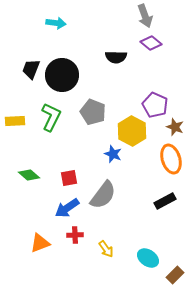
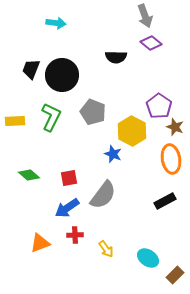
purple pentagon: moved 4 px right, 1 px down; rotated 10 degrees clockwise
orange ellipse: rotated 8 degrees clockwise
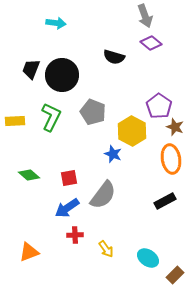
black semicircle: moved 2 px left; rotated 15 degrees clockwise
orange triangle: moved 11 px left, 9 px down
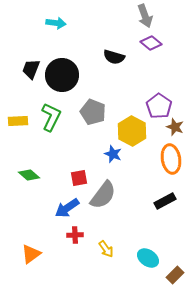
yellow rectangle: moved 3 px right
red square: moved 10 px right
orange triangle: moved 2 px right, 2 px down; rotated 15 degrees counterclockwise
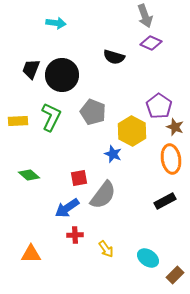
purple diamond: rotated 15 degrees counterclockwise
orange triangle: rotated 35 degrees clockwise
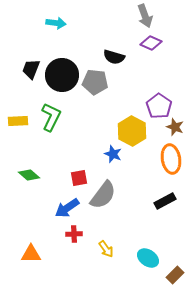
gray pentagon: moved 2 px right, 30 px up; rotated 15 degrees counterclockwise
red cross: moved 1 px left, 1 px up
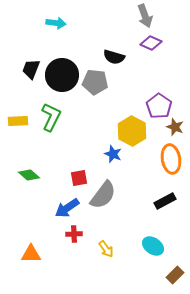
cyan ellipse: moved 5 px right, 12 px up
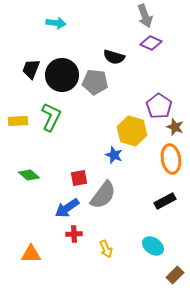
yellow hexagon: rotated 12 degrees counterclockwise
blue star: moved 1 px right, 1 px down
yellow arrow: rotated 12 degrees clockwise
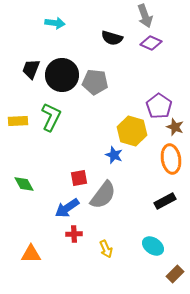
cyan arrow: moved 1 px left
black semicircle: moved 2 px left, 19 px up
green diamond: moved 5 px left, 9 px down; rotated 20 degrees clockwise
brown rectangle: moved 1 px up
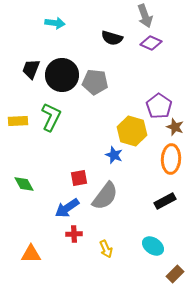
orange ellipse: rotated 12 degrees clockwise
gray semicircle: moved 2 px right, 1 px down
